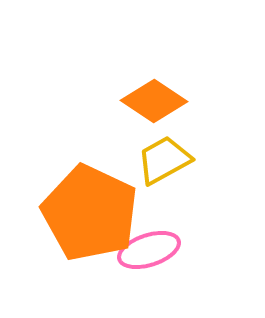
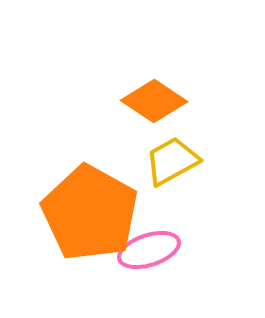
yellow trapezoid: moved 8 px right, 1 px down
orange pentagon: rotated 4 degrees clockwise
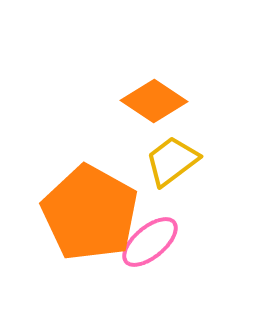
yellow trapezoid: rotated 8 degrees counterclockwise
pink ellipse: moved 1 px right, 8 px up; rotated 22 degrees counterclockwise
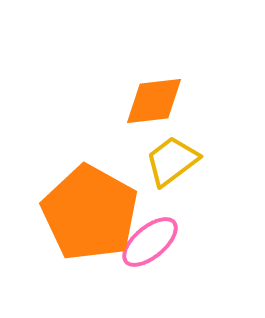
orange diamond: rotated 40 degrees counterclockwise
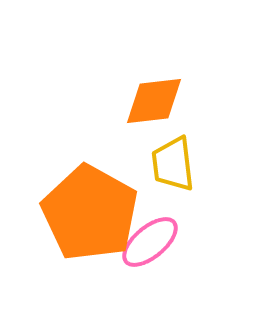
yellow trapezoid: moved 1 px right, 3 px down; rotated 60 degrees counterclockwise
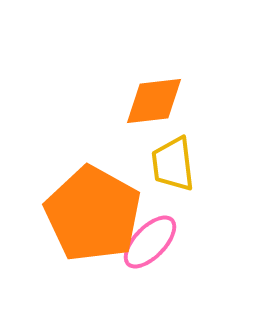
orange pentagon: moved 3 px right, 1 px down
pink ellipse: rotated 6 degrees counterclockwise
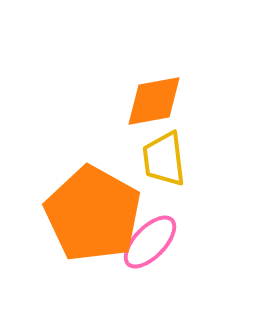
orange diamond: rotated 4 degrees counterclockwise
yellow trapezoid: moved 9 px left, 5 px up
